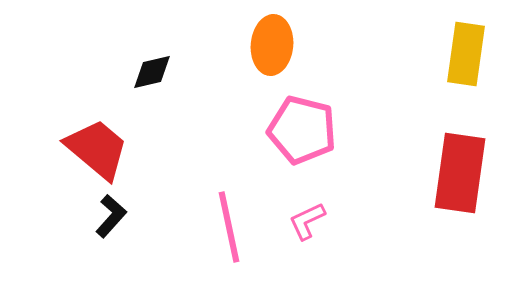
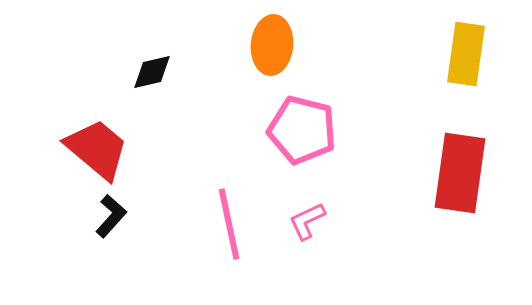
pink line: moved 3 px up
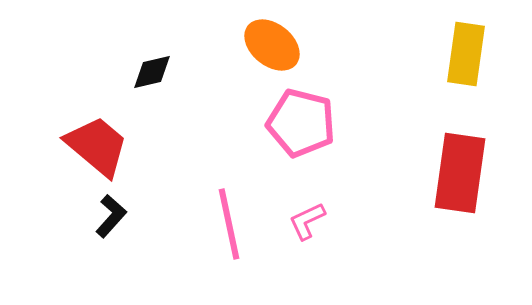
orange ellipse: rotated 56 degrees counterclockwise
pink pentagon: moved 1 px left, 7 px up
red trapezoid: moved 3 px up
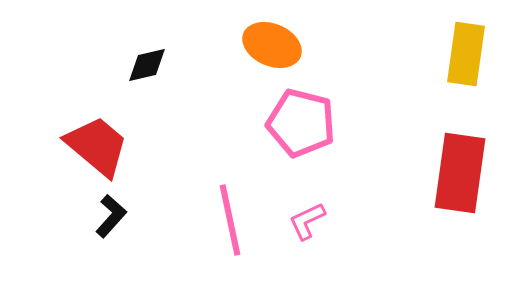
orange ellipse: rotated 16 degrees counterclockwise
black diamond: moved 5 px left, 7 px up
pink line: moved 1 px right, 4 px up
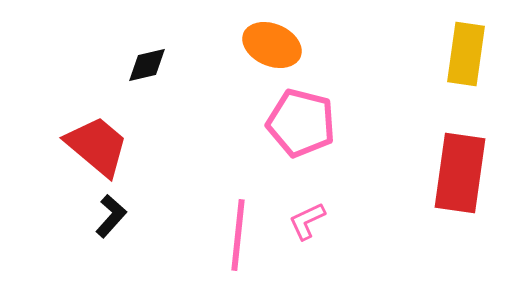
pink line: moved 8 px right, 15 px down; rotated 18 degrees clockwise
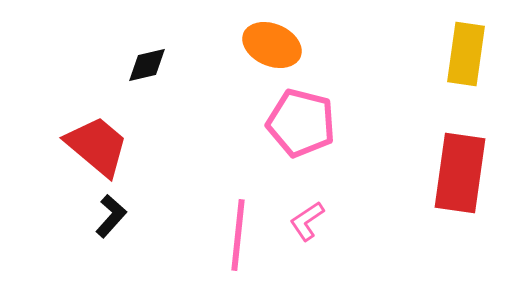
pink L-shape: rotated 9 degrees counterclockwise
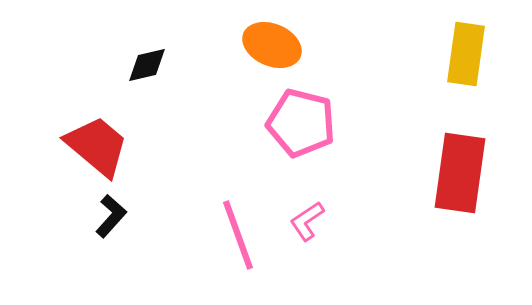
pink line: rotated 26 degrees counterclockwise
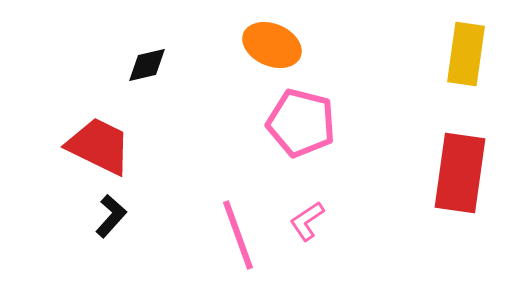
red trapezoid: moved 2 px right; rotated 14 degrees counterclockwise
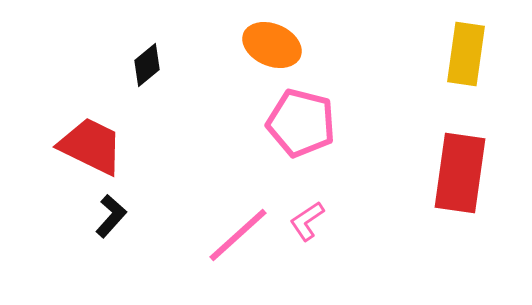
black diamond: rotated 27 degrees counterclockwise
red trapezoid: moved 8 px left
pink line: rotated 68 degrees clockwise
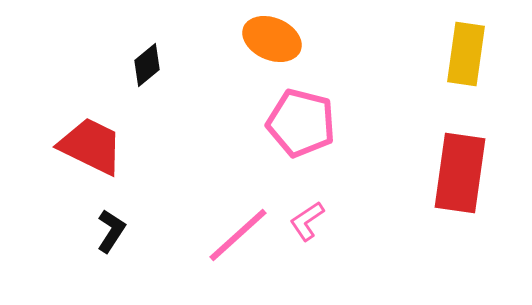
orange ellipse: moved 6 px up
black L-shape: moved 15 px down; rotated 9 degrees counterclockwise
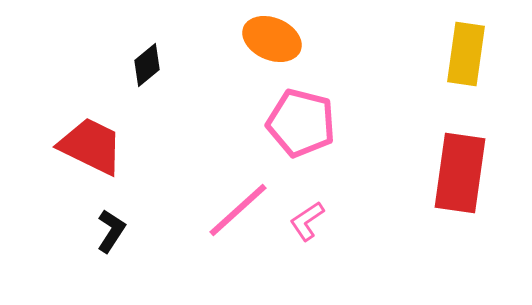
pink line: moved 25 px up
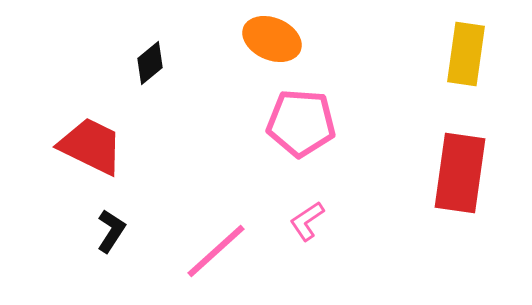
black diamond: moved 3 px right, 2 px up
pink pentagon: rotated 10 degrees counterclockwise
pink line: moved 22 px left, 41 px down
